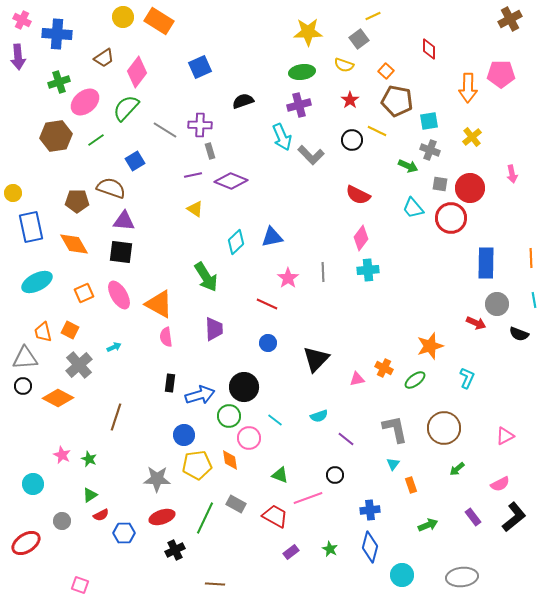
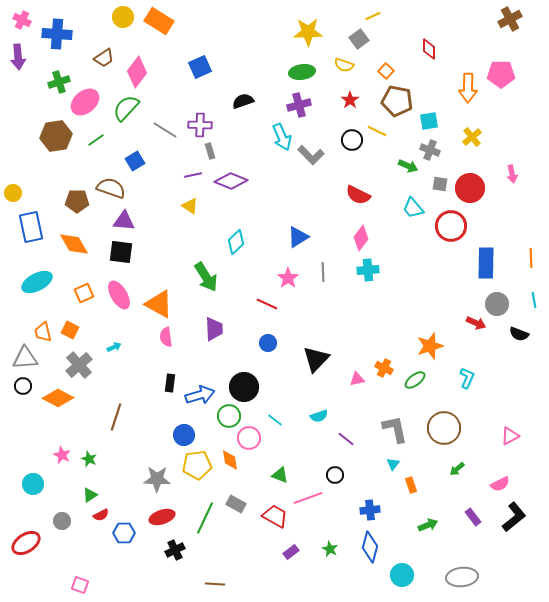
yellow triangle at (195, 209): moved 5 px left, 3 px up
red circle at (451, 218): moved 8 px down
blue triangle at (272, 237): moved 26 px right; rotated 20 degrees counterclockwise
pink triangle at (505, 436): moved 5 px right
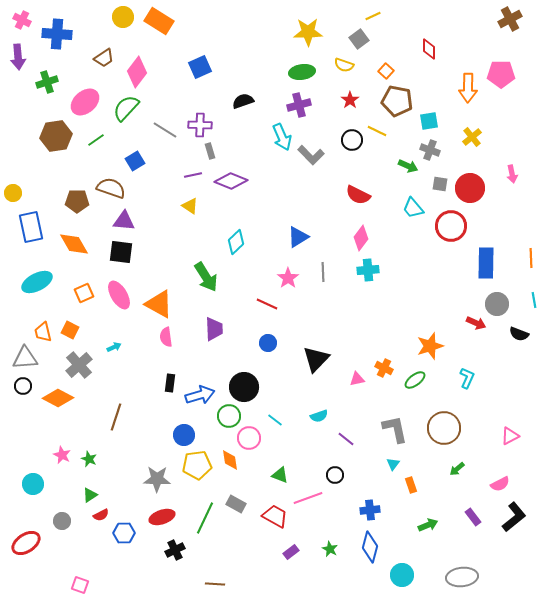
green cross at (59, 82): moved 12 px left
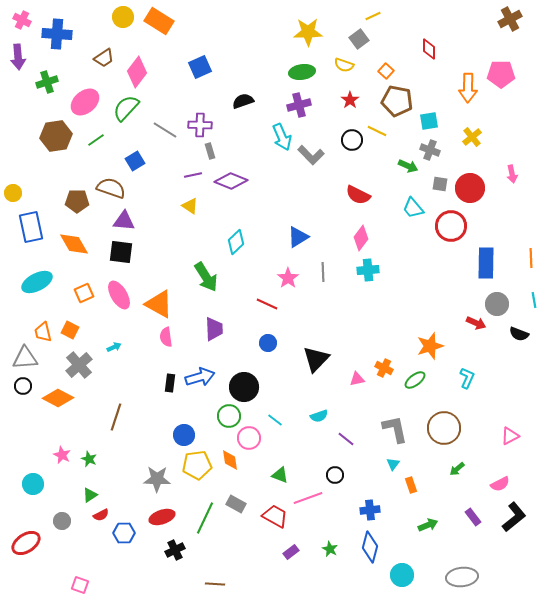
blue arrow at (200, 395): moved 18 px up
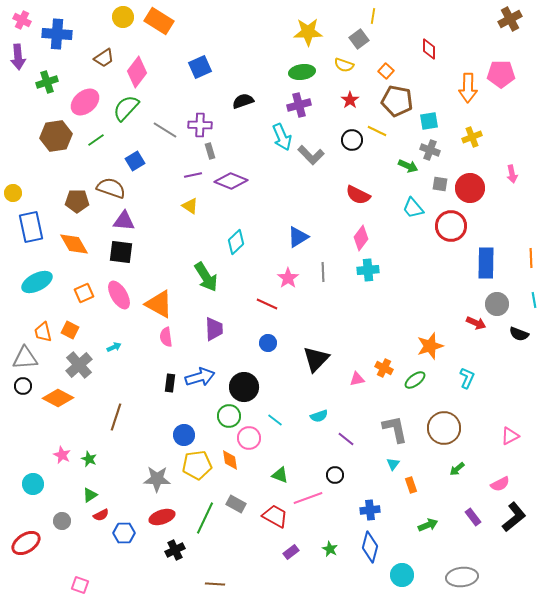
yellow line at (373, 16): rotated 56 degrees counterclockwise
yellow cross at (472, 137): rotated 18 degrees clockwise
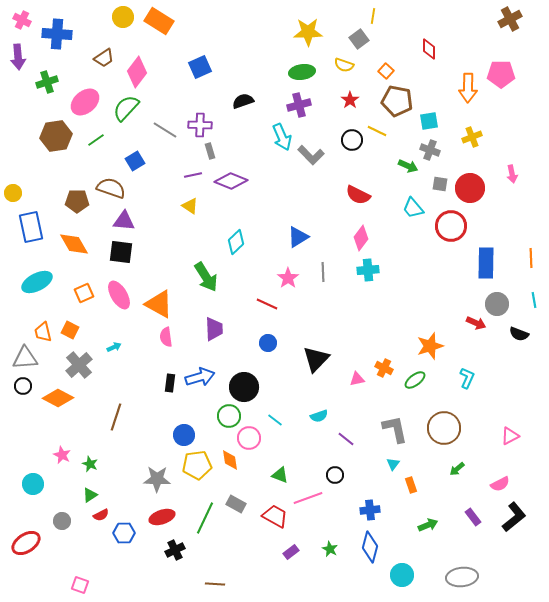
green star at (89, 459): moved 1 px right, 5 px down
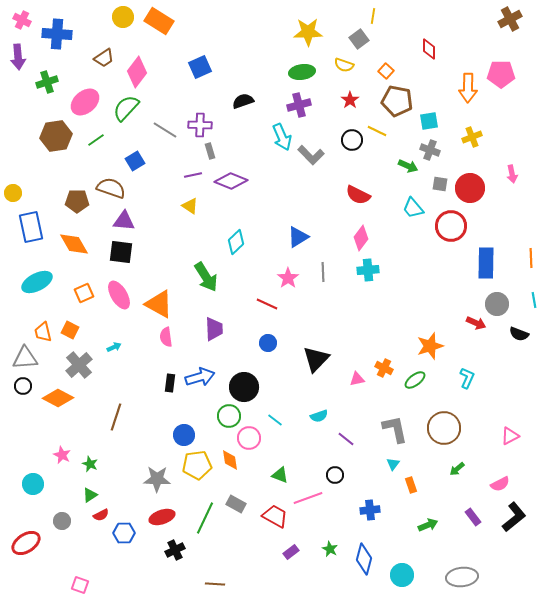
blue diamond at (370, 547): moved 6 px left, 12 px down
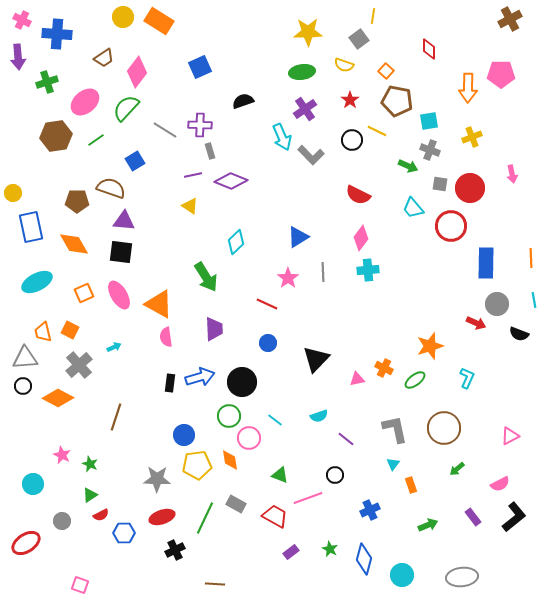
purple cross at (299, 105): moved 6 px right, 4 px down; rotated 20 degrees counterclockwise
black circle at (244, 387): moved 2 px left, 5 px up
blue cross at (370, 510): rotated 18 degrees counterclockwise
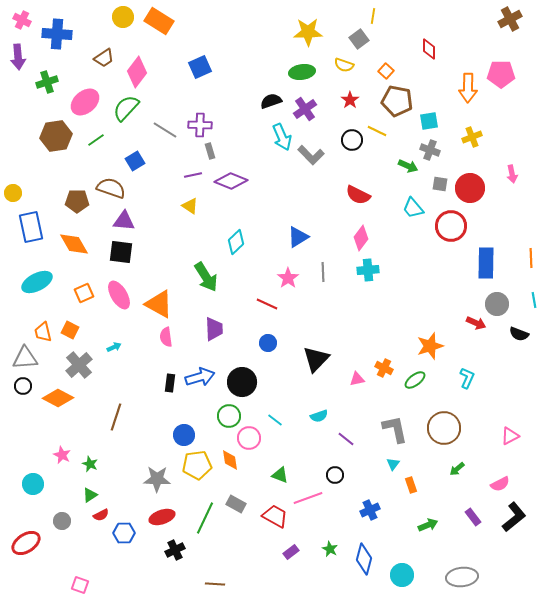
black semicircle at (243, 101): moved 28 px right
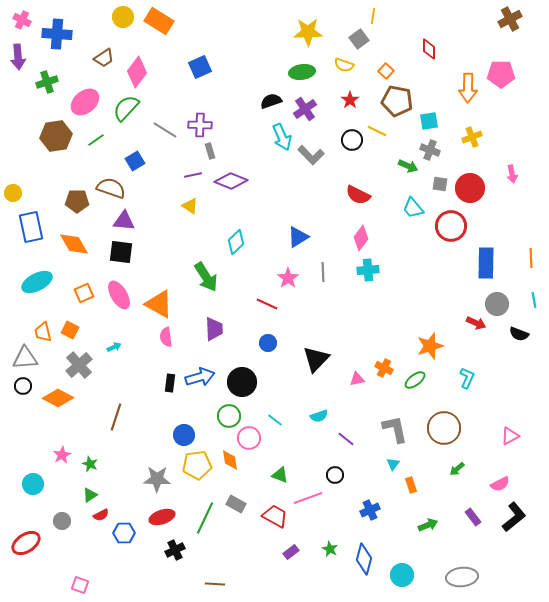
pink star at (62, 455): rotated 18 degrees clockwise
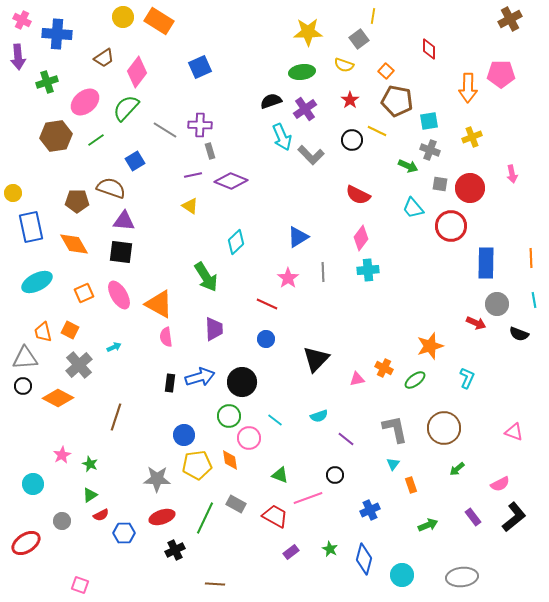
blue circle at (268, 343): moved 2 px left, 4 px up
pink triangle at (510, 436): moved 4 px right, 4 px up; rotated 48 degrees clockwise
